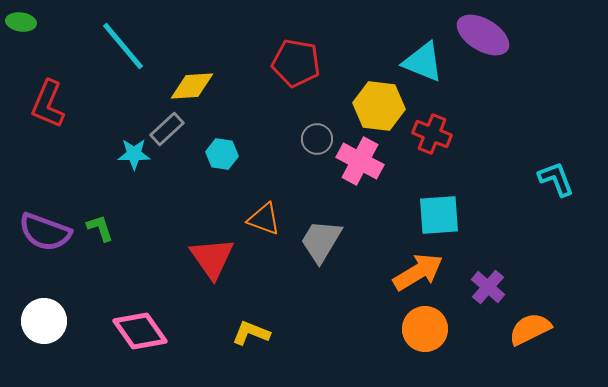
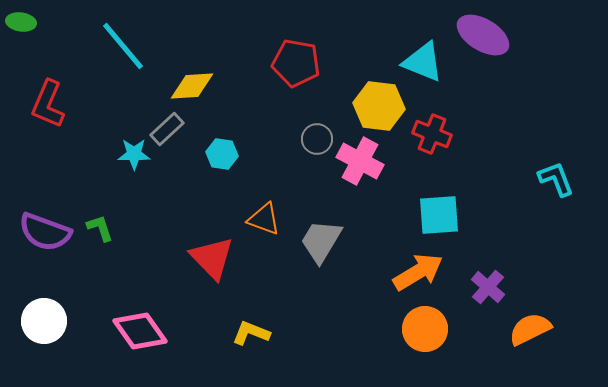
red triangle: rotated 9 degrees counterclockwise
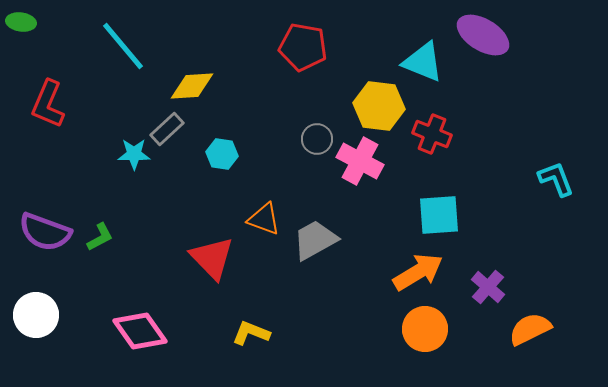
red pentagon: moved 7 px right, 16 px up
green L-shape: moved 9 px down; rotated 80 degrees clockwise
gray trapezoid: moved 6 px left, 1 px up; rotated 30 degrees clockwise
white circle: moved 8 px left, 6 px up
